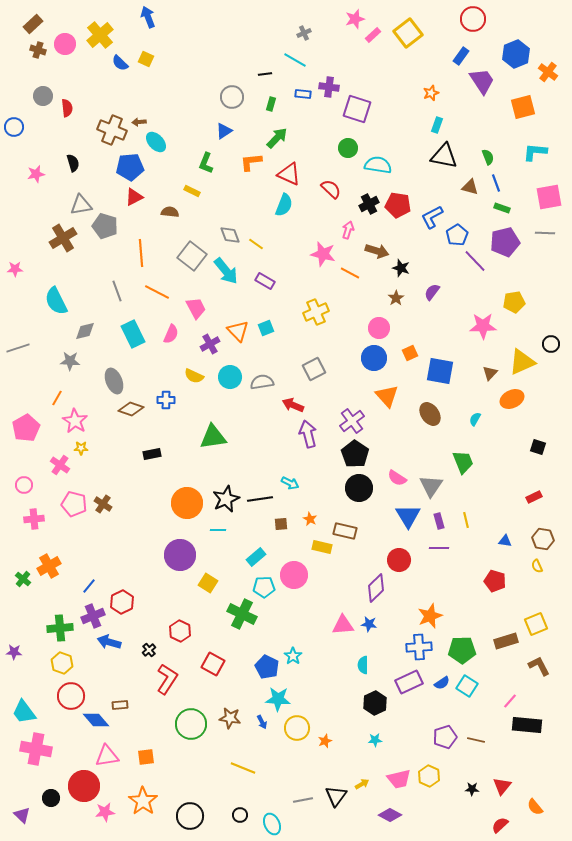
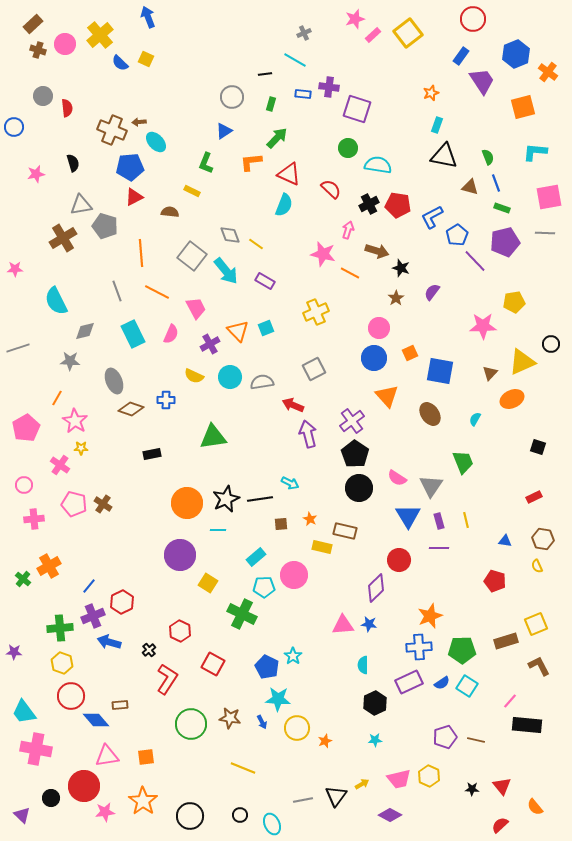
red triangle at (502, 786): rotated 18 degrees counterclockwise
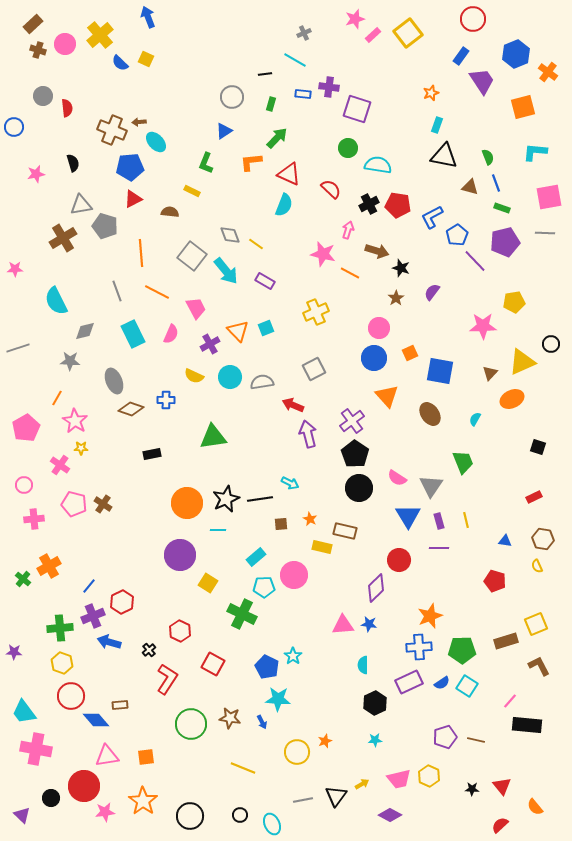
red triangle at (134, 197): moved 1 px left, 2 px down
yellow circle at (297, 728): moved 24 px down
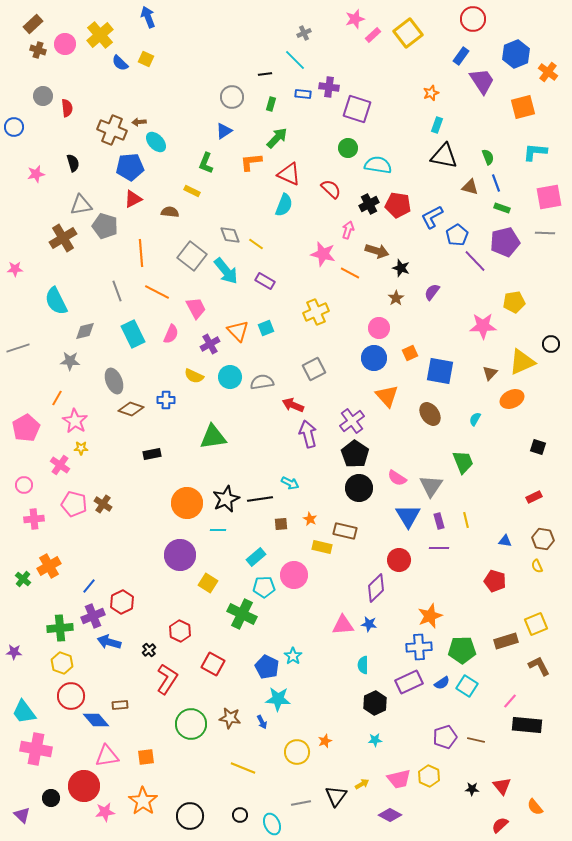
cyan line at (295, 60): rotated 15 degrees clockwise
gray line at (303, 800): moved 2 px left, 3 px down
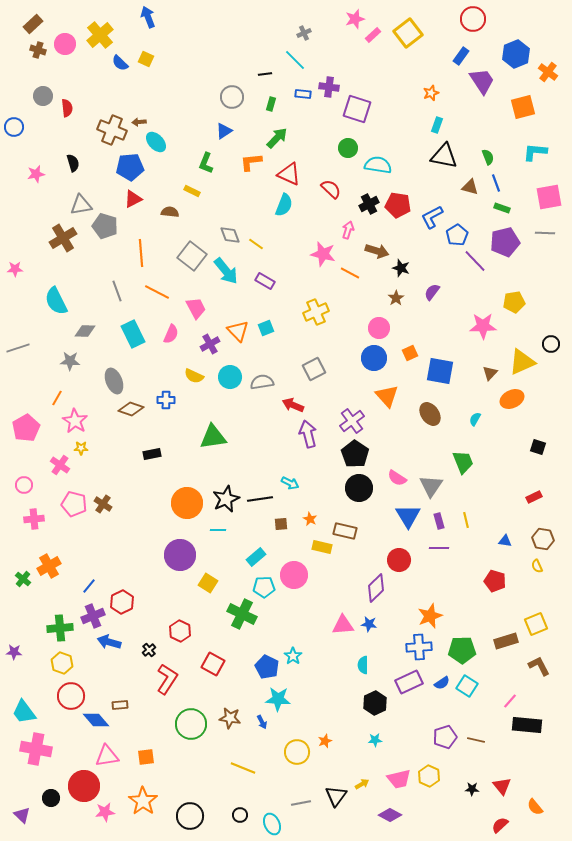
gray diamond at (85, 331): rotated 15 degrees clockwise
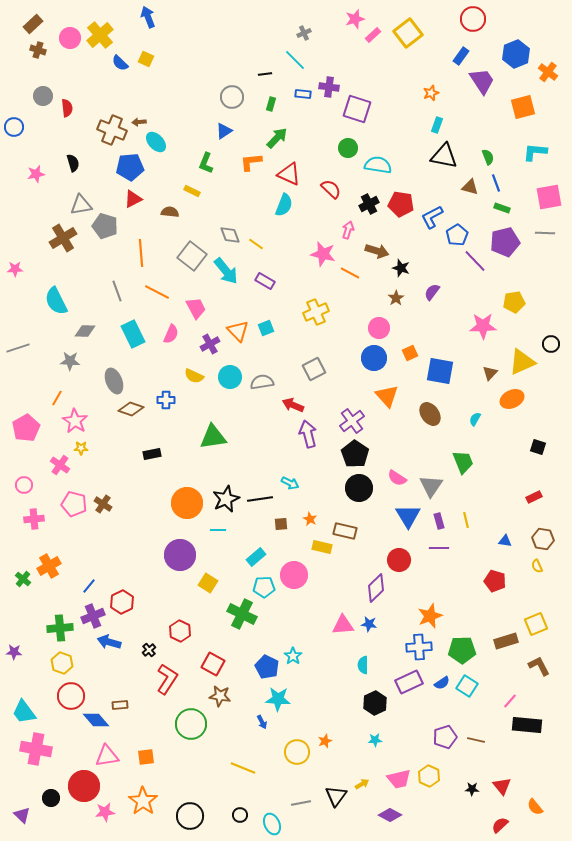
pink circle at (65, 44): moved 5 px right, 6 px up
red pentagon at (398, 205): moved 3 px right, 1 px up
brown star at (230, 718): moved 10 px left, 22 px up
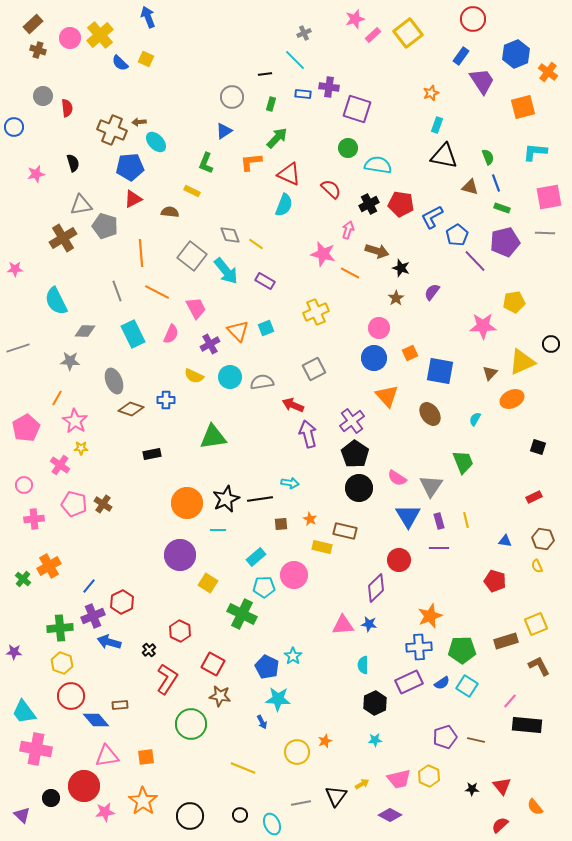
cyan arrow at (290, 483): rotated 18 degrees counterclockwise
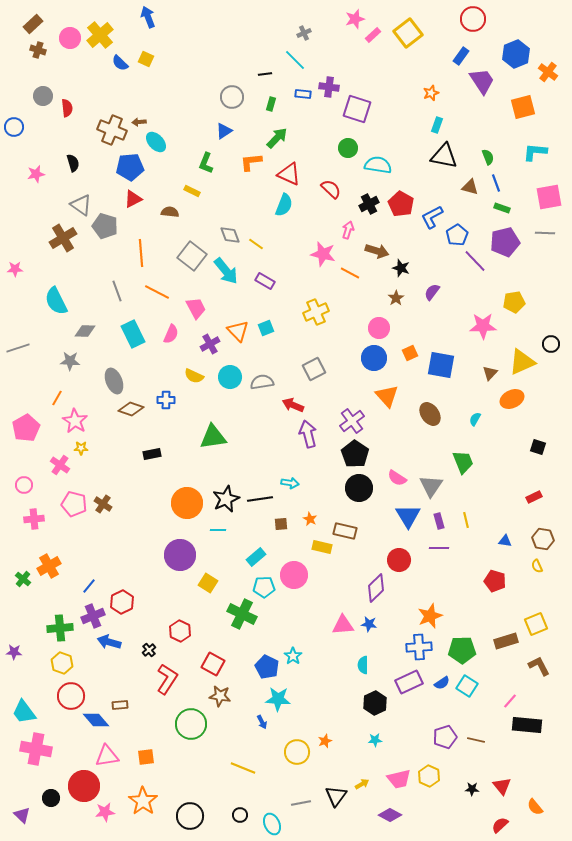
red pentagon at (401, 204): rotated 20 degrees clockwise
gray triangle at (81, 205): rotated 45 degrees clockwise
blue square at (440, 371): moved 1 px right, 6 px up
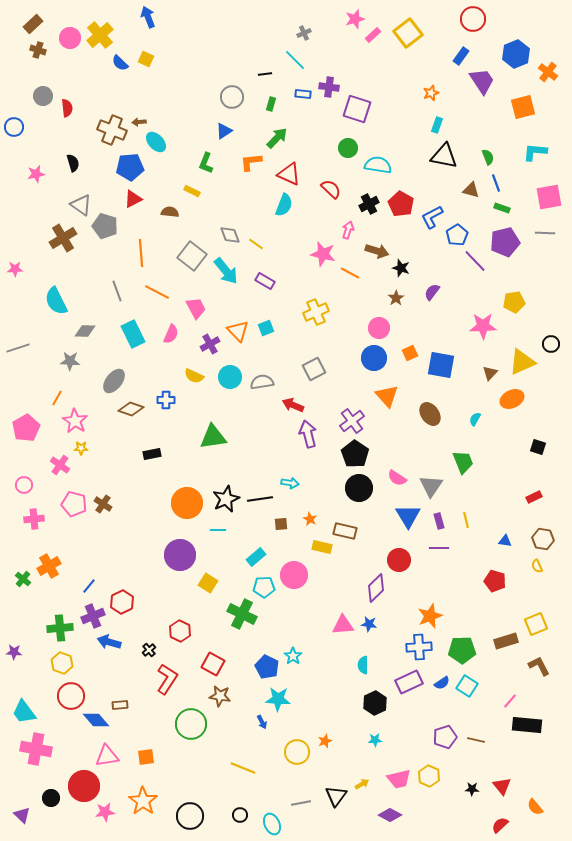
brown triangle at (470, 187): moved 1 px right, 3 px down
gray ellipse at (114, 381): rotated 60 degrees clockwise
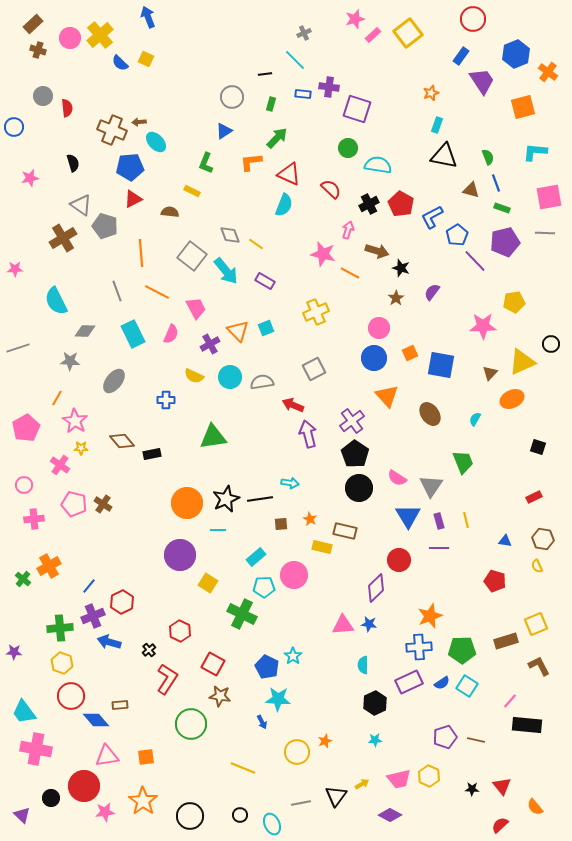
pink star at (36, 174): moved 6 px left, 4 px down
brown diamond at (131, 409): moved 9 px left, 32 px down; rotated 30 degrees clockwise
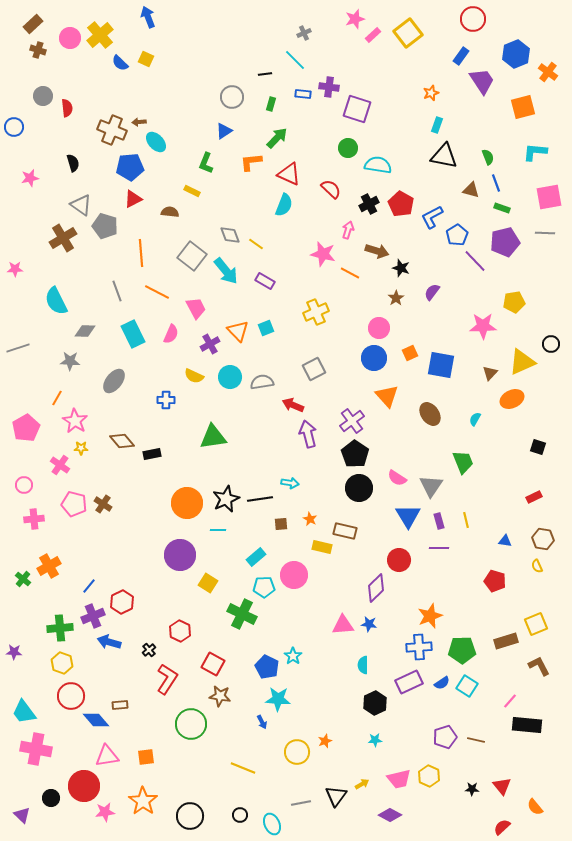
red semicircle at (500, 825): moved 2 px right, 2 px down
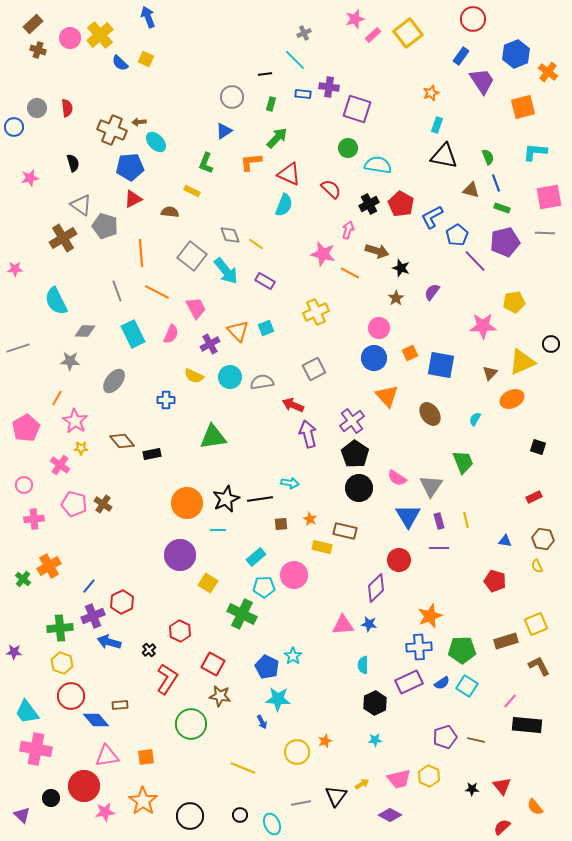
gray circle at (43, 96): moved 6 px left, 12 px down
cyan trapezoid at (24, 712): moved 3 px right
